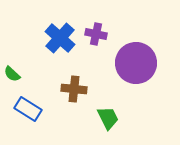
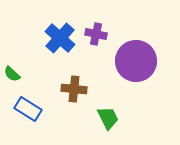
purple circle: moved 2 px up
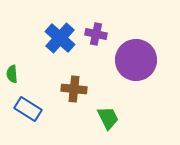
purple circle: moved 1 px up
green semicircle: rotated 42 degrees clockwise
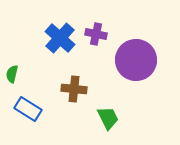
green semicircle: rotated 18 degrees clockwise
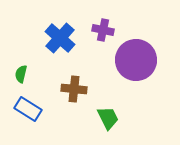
purple cross: moved 7 px right, 4 px up
green semicircle: moved 9 px right
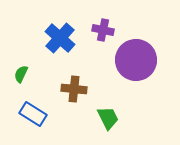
green semicircle: rotated 12 degrees clockwise
blue rectangle: moved 5 px right, 5 px down
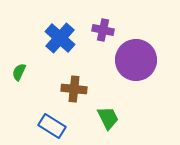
green semicircle: moved 2 px left, 2 px up
blue rectangle: moved 19 px right, 12 px down
